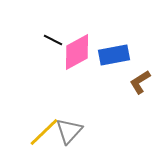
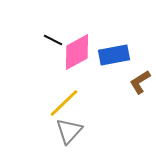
yellow line: moved 20 px right, 29 px up
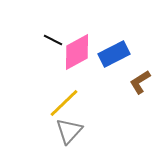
blue rectangle: moved 1 px up; rotated 16 degrees counterclockwise
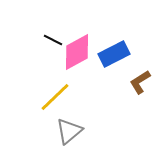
yellow line: moved 9 px left, 6 px up
gray triangle: rotated 8 degrees clockwise
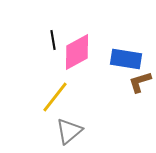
black line: rotated 54 degrees clockwise
blue rectangle: moved 12 px right, 5 px down; rotated 36 degrees clockwise
brown L-shape: rotated 15 degrees clockwise
yellow line: rotated 8 degrees counterclockwise
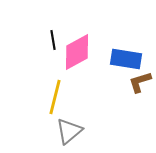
yellow line: rotated 24 degrees counterclockwise
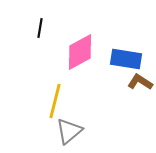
black line: moved 13 px left, 12 px up; rotated 18 degrees clockwise
pink diamond: moved 3 px right
brown L-shape: rotated 50 degrees clockwise
yellow line: moved 4 px down
